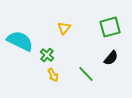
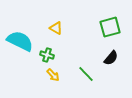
yellow triangle: moved 8 px left; rotated 40 degrees counterclockwise
green cross: rotated 24 degrees counterclockwise
yellow arrow: rotated 16 degrees counterclockwise
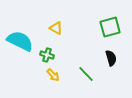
black semicircle: rotated 56 degrees counterclockwise
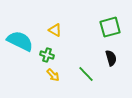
yellow triangle: moved 1 px left, 2 px down
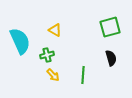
cyan semicircle: rotated 40 degrees clockwise
green cross: rotated 32 degrees counterclockwise
green line: moved 3 px left, 1 px down; rotated 48 degrees clockwise
